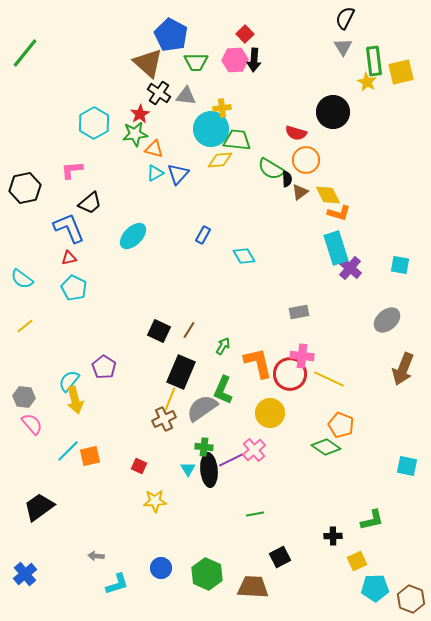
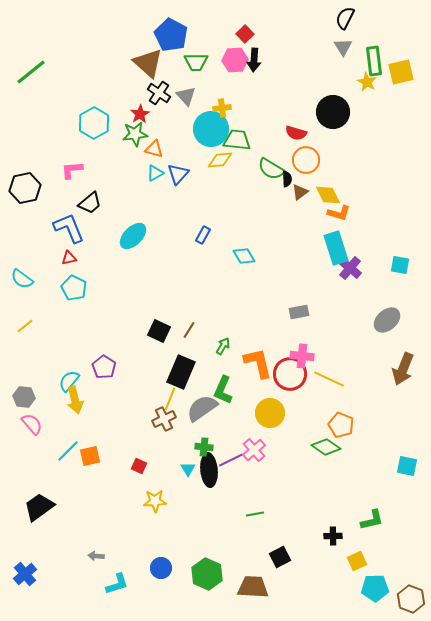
green line at (25, 53): moved 6 px right, 19 px down; rotated 12 degrees clockwise
gray triangle at (186, 96): rotated 40 degrees clockwise
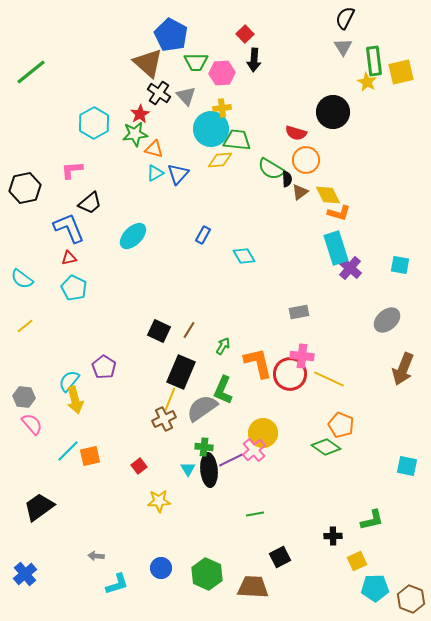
pink hexagon at (235, 60): moved 13 px left, 13 px down
yellow circle at (270, 413): moved 7 px left, 20 px down
red square at (139, 466): rotated 28 degrees clockwise
yellow star at (155, 501): moved 4 px right
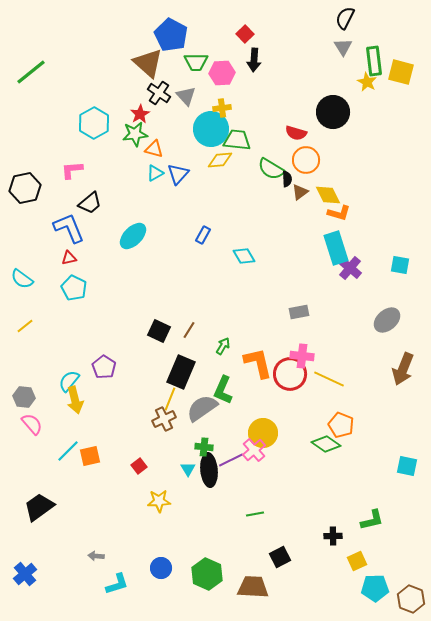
yellow square at (401, 72): rotated 28 degrees clockwise
green diamond at (326, 447): moved 3 px up
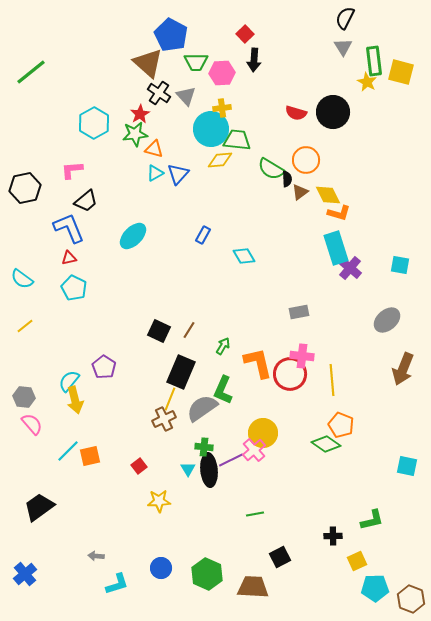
red semicircle at (296, 133): moved 20 px up
black trapezoid at (90, 203): moved 4 px left, 2 px up
yellow line at (329, 379): moved 3 px right, 1 px down; rotated 60 degrees clockwise
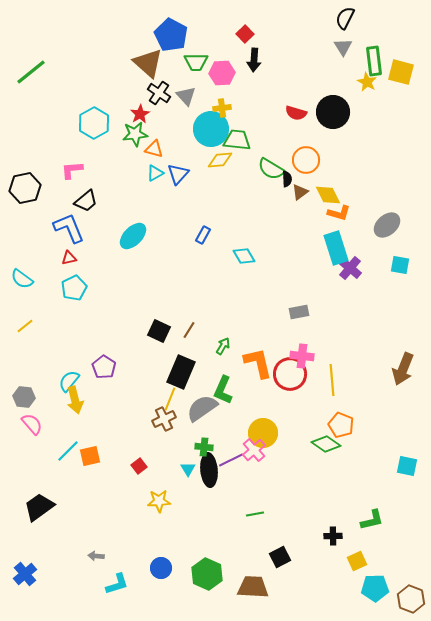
cyan pentagon at (74, 288): rotated 20 degrees clockwise
gray ellipse at (387, 320): moved 95 px up
